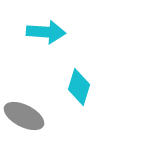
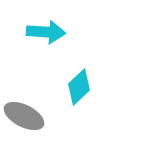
cyan diamond: rotated 30 degrees clockwise
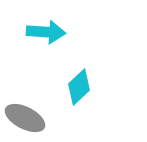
gray ellipse: moved 1 px right, 2 px down
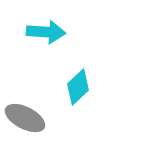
cyan diamond: moved 1 px left
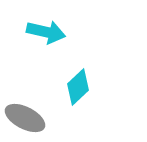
cyan arrow: rotated 9 degrees clockwise
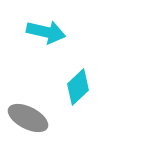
gray ellipse: moved 3 px right
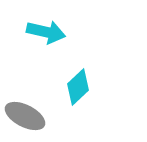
gray ellipse: moved 3 px left, 2 px up
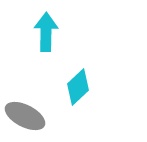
cyan arrow: rotated 102 degrees counterclockwise
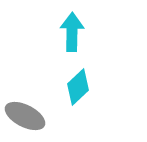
cyan arrow: moved 26 px right
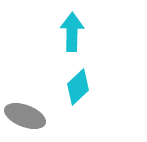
gray ellipse: rotated 6 degrees counterclockwise
